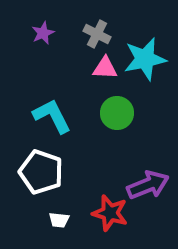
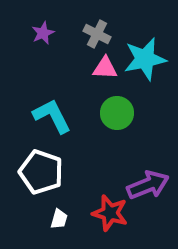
white trapezoid: moved 1 px up; rotated 80 degrees counterclockwise
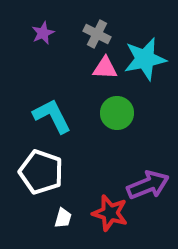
white trapezoid: moved 4 px right, 1 px up
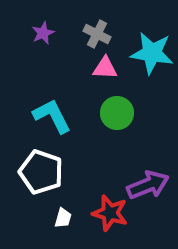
cyan star: moved 7 px right, 6 px up; rotated 21 degrees clockwise
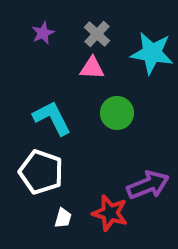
gray cross: rotated 16 degrees clockwise
pink triangle: moved 13 px left
cyan L-shape: moved 2 px down
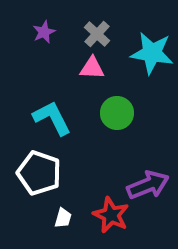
purple star: moved 1 px right, 1 px up
white pentagon: moved 2 px left, 1 px down
red star: moved 1 px right, 2 px down; rotated 9 degrees clockwise
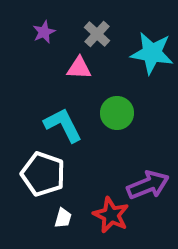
pink triangle: moved 13 px left
cyan L-shape: moved 11 px right, 7 px down
white pentagon: moved 4 px right, 1 px down
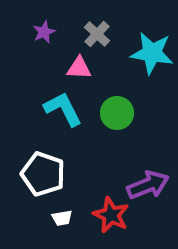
cyan L-shape: moved 16 px up
white trapezoid: moved 1 px left; rotated 65 degrees clockwise
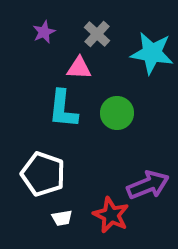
cyan L-shape: rotated 147 degrees counterclockwise
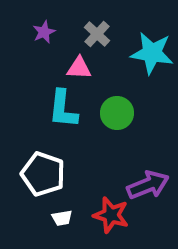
red star: rotated 9 degrees counterclockwise
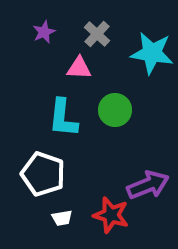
cyan L-shape: moved 9 px down
green circle: moved 2 px left, 3 px up
